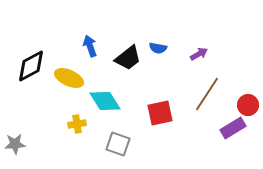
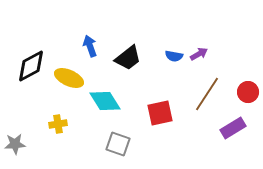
blue semicircle: moved 16 px right, 8 px down
red circle: moved 13 px up
yellow cross: moved 19 px left
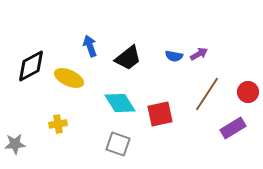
cyan diamond: moved 15 px right, 2 px down
red square: moved 1 px down
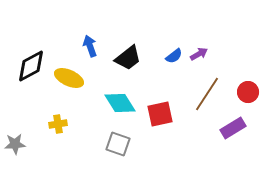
blue semicircle: rotated 48 degrees counterclockwise
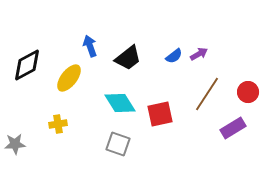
black diamond: moved 4 px left, 1 px up
yellow ellipse: rotated 76 degrees counterclockwise
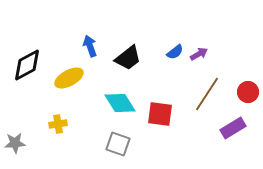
blue semicircle: moved 1 px right, 4 px up
yellow ellipse: rotated 24 degrees clockwise
red square: rotated 20 degrees clockwise
gray star: moved 1 px up
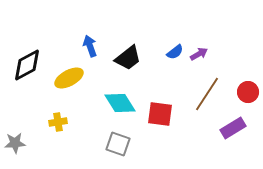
yellow cross: moved 2 px up
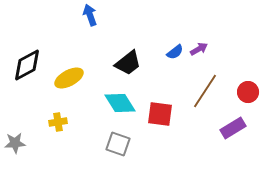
blue arrow: moved 31 px up
purple arrow: moved 5 px up
black trapezoid: moved 5 px down
brown line: moved 2 px left, 3 px up
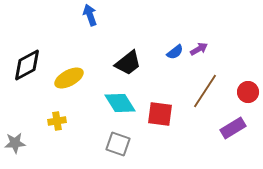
yellow cross: moved 1 px left, 1 px up
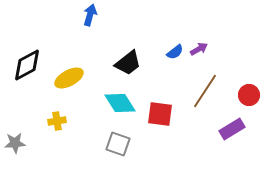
blue arrow: rotated 35 degrees clockwise
red circle: moved 1 px right, 3 px down
purple rectangle: moved 1 px left, 1 px down
